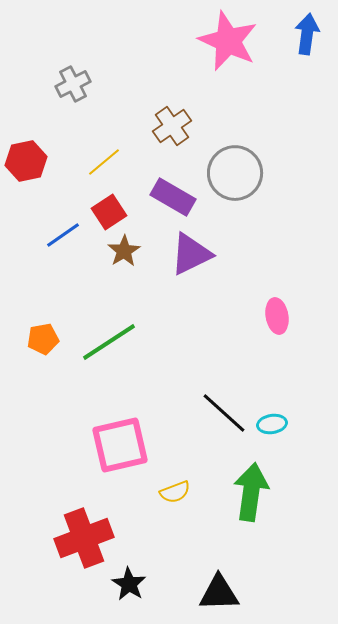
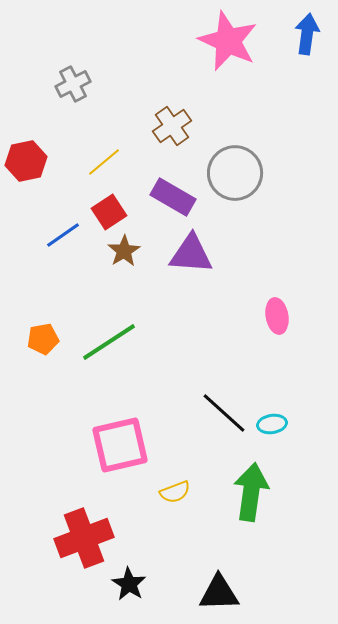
purple triangle: rotated 30 degrees clockwise
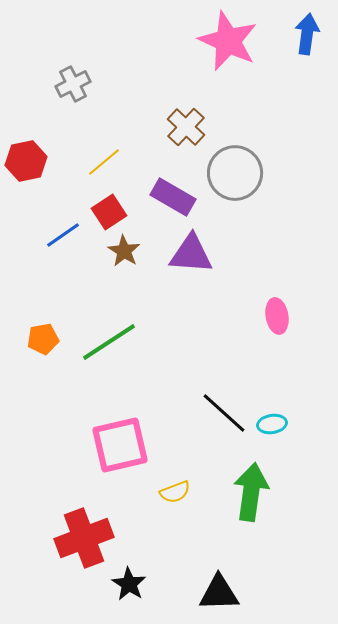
brown cross: moved 14 px right, 1 px down; rotated 12 degrees counterclockwise
brown star: rotated 8 degrees counterclockwise
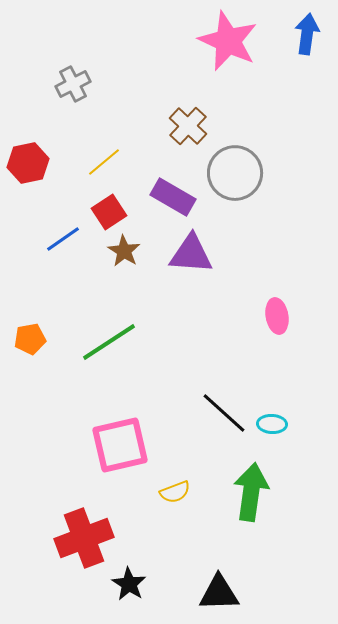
brown cross: moved 2 px right, 1 px up
red hexagon: moved 2 px right, 2 px down
blue line: moved 4 px down
orange pentagon: moved 13 px left
cyan ellipse: rotated 12 degrees clockwise
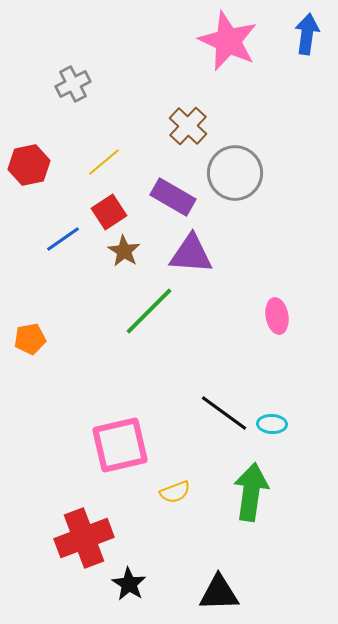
red hexagon: moved 1 px right, 2 px down
green line: moved 40 px right, 31 px up; rotated 12 degrees counterclockwise
black line: rotated 6 degrees counterclockwise
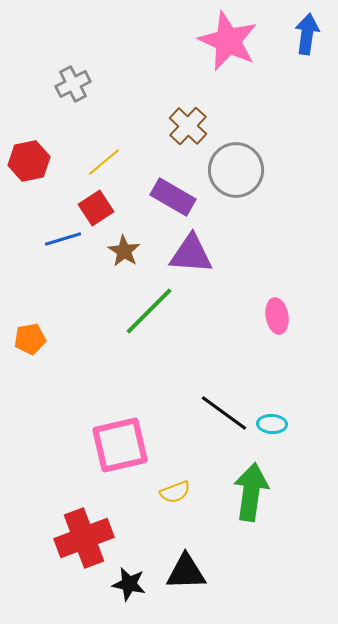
red hexagon: moved 4 px up
gray circle: moved 1 px right, 3 px up
red square: moved 13 px left, 4 px up
blue line: rotated 18 degrees clockwise
black star: rotated 20 degrees counterclockwise
black triangle: moved 33 px left, 21 px up
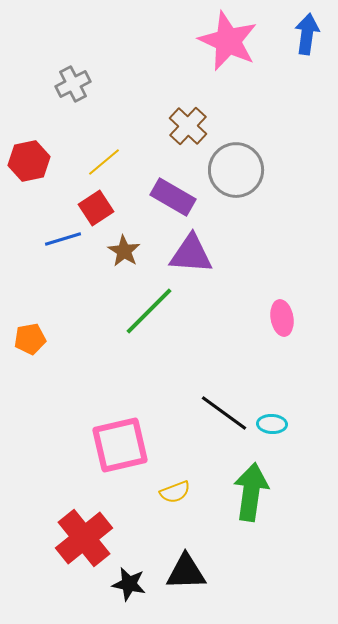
pink ellipse: moved 5 px right, 2 px down
red cross: rotated 18 degrees counterclockwise
